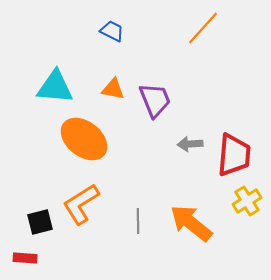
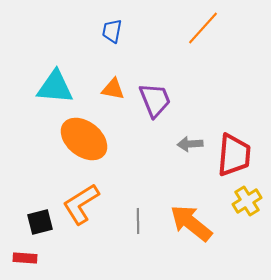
blue trapezoid: rotated 105 degrees counterclockwise
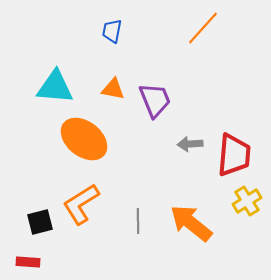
red rectangle: moved 3 px right, 4 px down
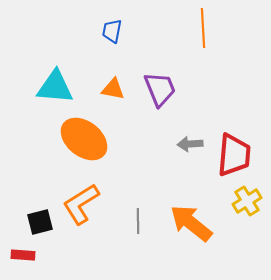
orange line: rotated 45 degrees counterclockwise
purple trapezoid: moved 5 px right, 11 px up
red rectangle: moved 5 px left, 7 px up
